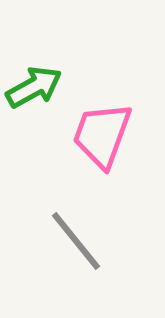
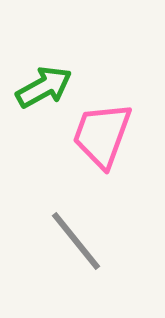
green arrow: moved 10 px right
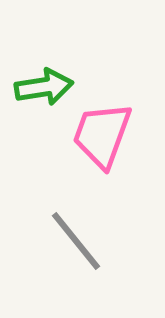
green arrow: rotated 20 degrees clockwise
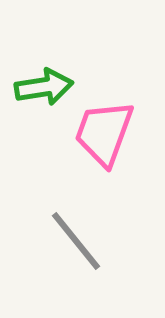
pink trapezoid: moved 2 px right, 2 px up
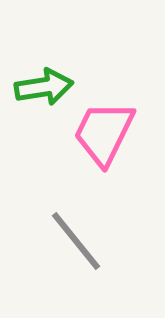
pink trapezoid: rotated 6 degrees clockwise
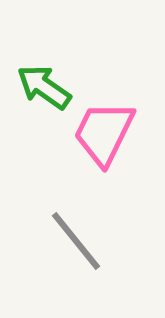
green arrow: rotated 136 degrees counterclockwise
